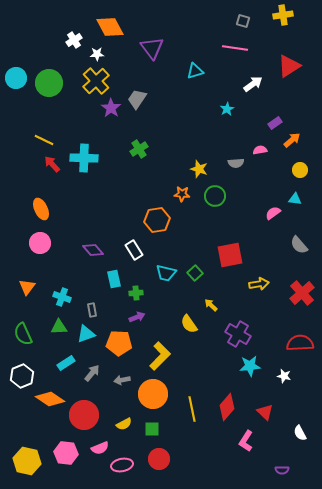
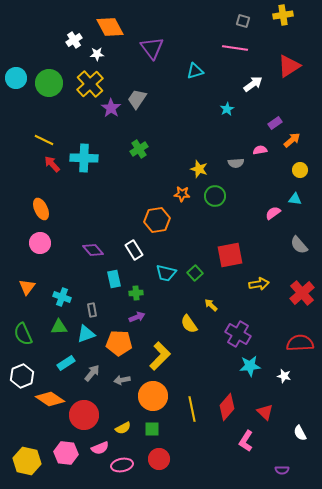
yellow cross at (96, 81): moved 6 px left, 3 px down
orange circle at (153, 394): moved 2 px down
yellow semicircle at (124, 424): moved 1 px left, 4 px down
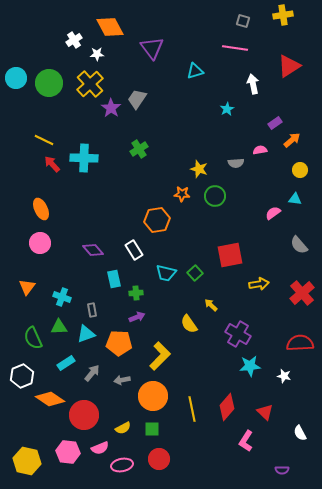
white arrow at (253, 84): rotated 66 degrees counterclockwise
green semicircle at (23, 334): moved 10 px right, 4 px down
pink hexagon at (66, 453): moved 2 px right, 1 px up
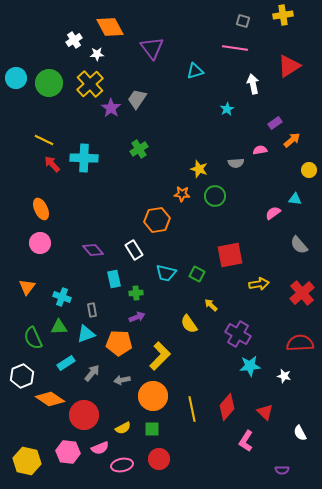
yellow circle at (300, 170): moved 9 px right
green square at (195, 273): moved 2 px right, 1 px down; rotated 21 degrees counterclockwise
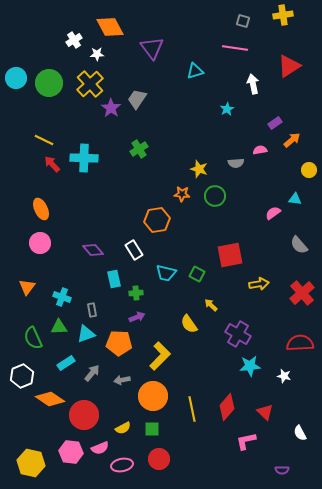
pink L-shape at (246, 441): rotated 45 degrees clockwise
pink hexagon at (68, 452): moved 3 px right
yellow hexagon at (27, 461): moved 4 px right, 2 px down
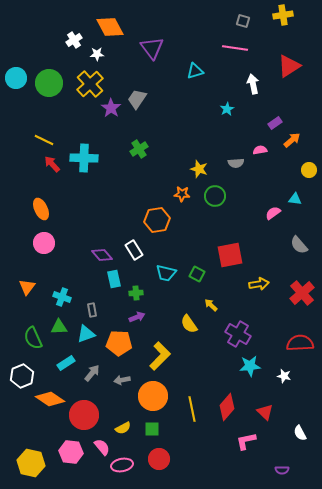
pink circle at (40, 243): moved 4 px right
purple diamond at (93, 250): moved 9 px right, 5 px down
pink semicircle at (100, 448): moved 2 px right, 1 px up; rotated 108 degrees counterclockwise
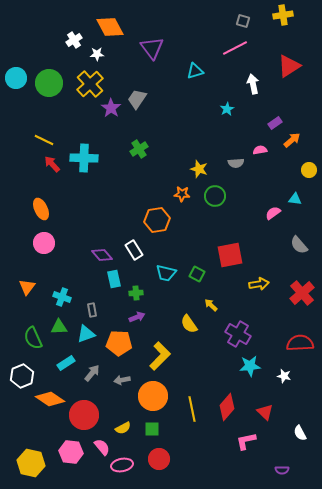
pink line at (235, 48): rotated 35 degrees counterclockwise
